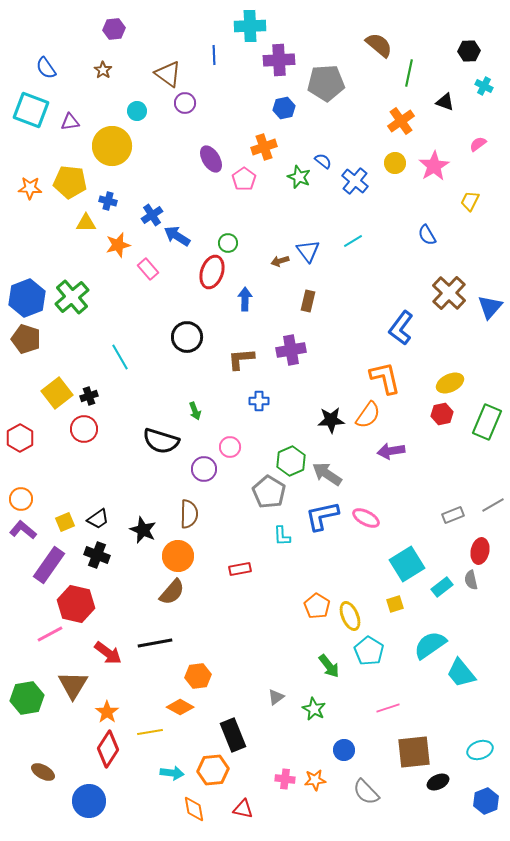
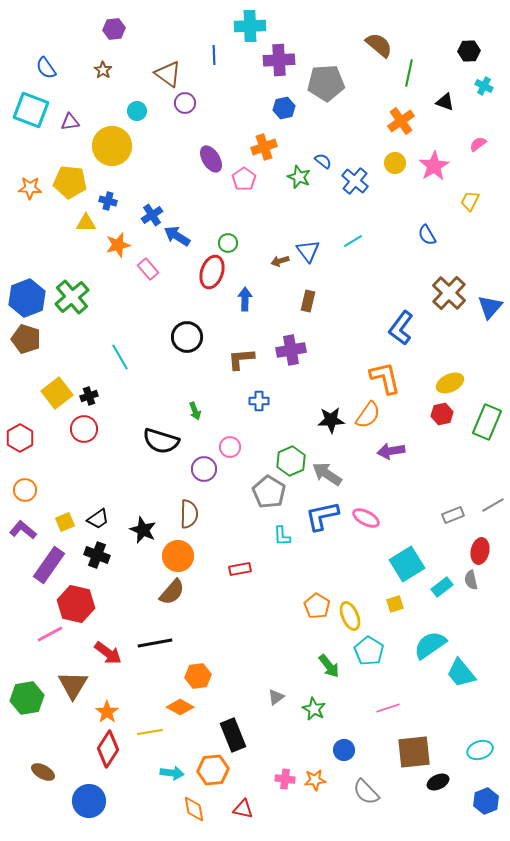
orange circle at (21, 499): moved 4 px right, 9 px up
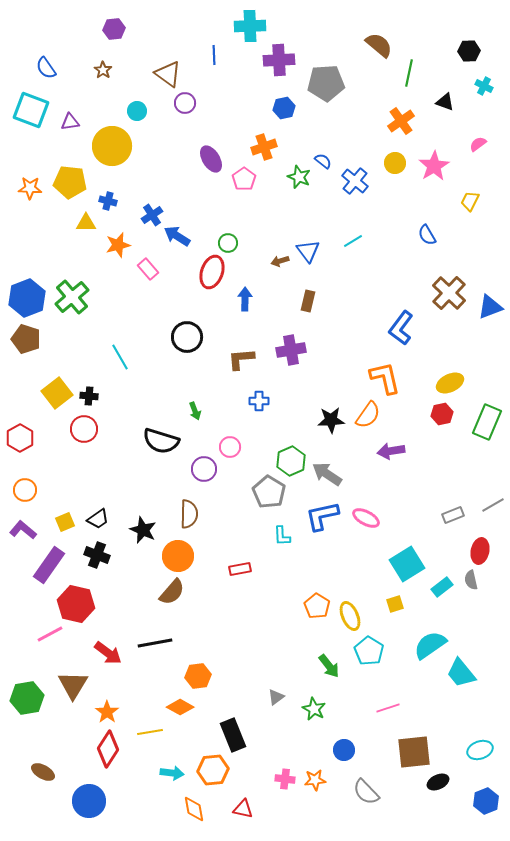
blue triangle at (490, 307): rotated 28 degrees clockwise
black cross at (89, 396): rotated 24 degrees clockwise
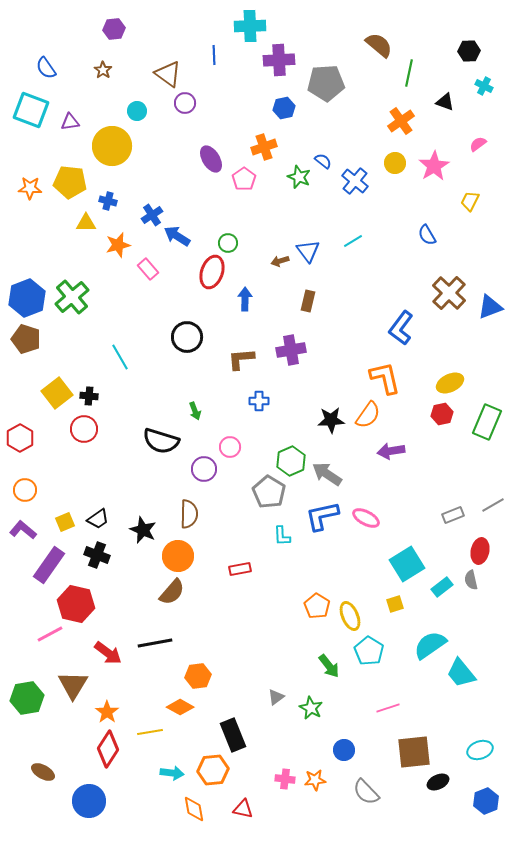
green star at (314, 709): moved 3 px left, 1 px up
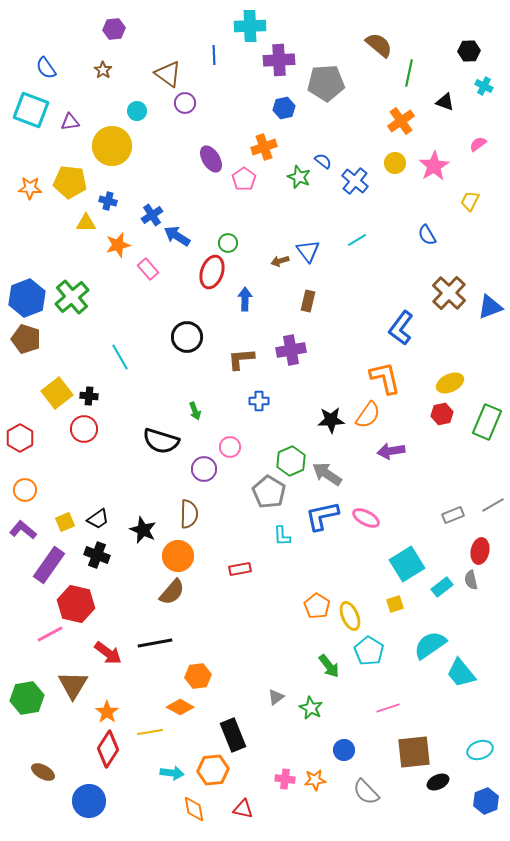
cyan line at (353, 241): moved 4 px right, 1 px up
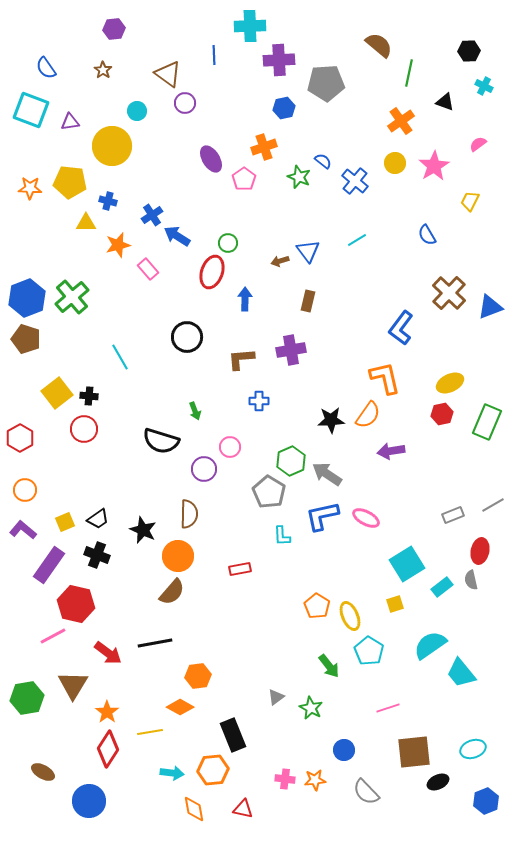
pink line at (50, 634): moved 3 px right, 2 px down
cyan ellipse at (480, 750): moved 7 px left, 1 px up
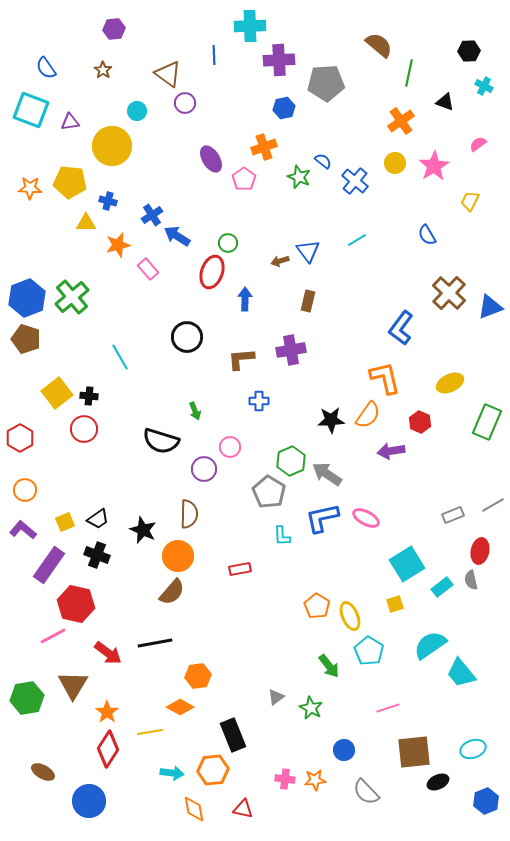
red hexagon at (442, 414): moved 22 px left, 8 px down; rotated 25 degrees counterclockwise
blue L-shape at (322, 516): moved 2 px down
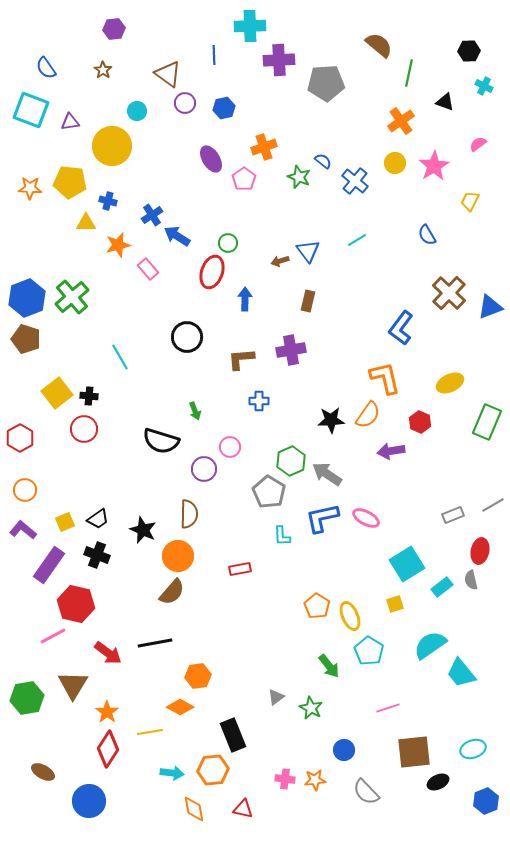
blue hexagon at (284, 108): moved 60 px left
